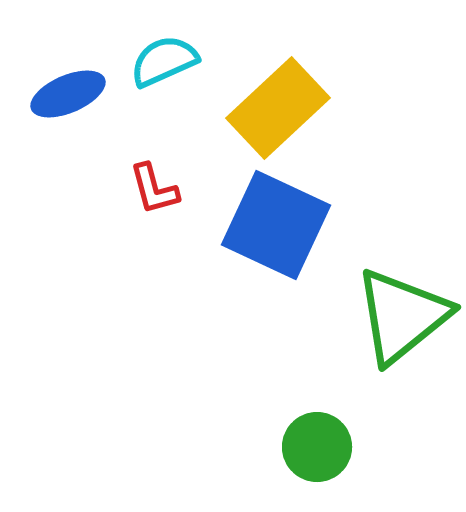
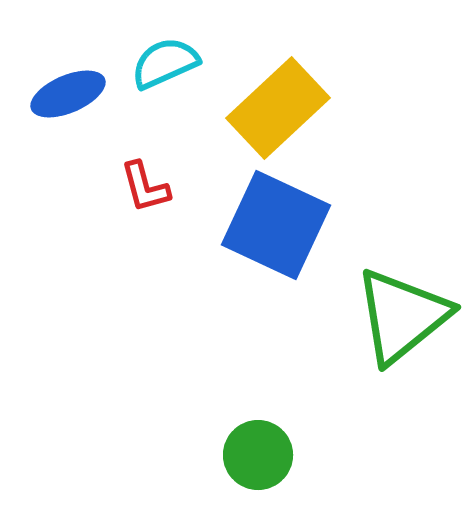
cyan semicircle: moved 1 px right, 2 px down
red L-shape: moved 9 px left, 2 px up
green circle: moved 59 px left, 8 px down
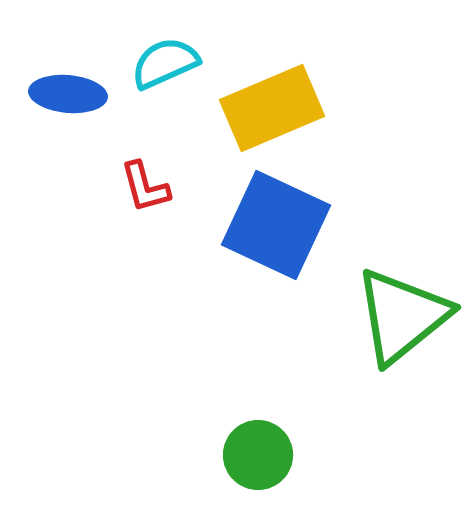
blue ellipse: rotated 28 degrees clockwise
yellow rectangle: moved 6 px left; rotated 20 degrees clockwise
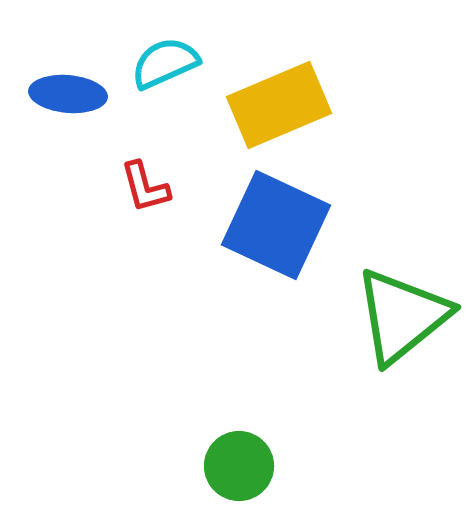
yellow rectangle: moved 7 px right, 3 px up
green circle: moved 19 px left, 11 px down
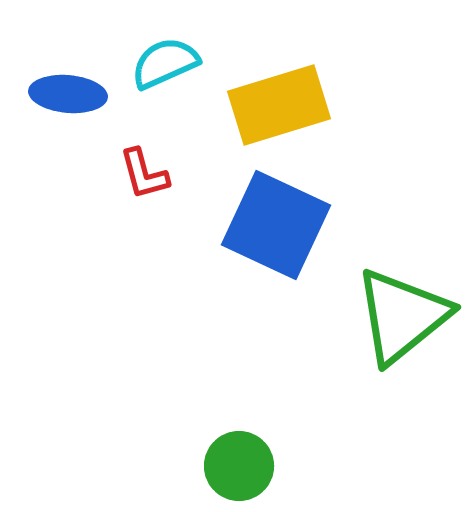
yellow rectangle: rotated 6 degrees clockwise
red L-shape: moved 1 px left, 13 px up
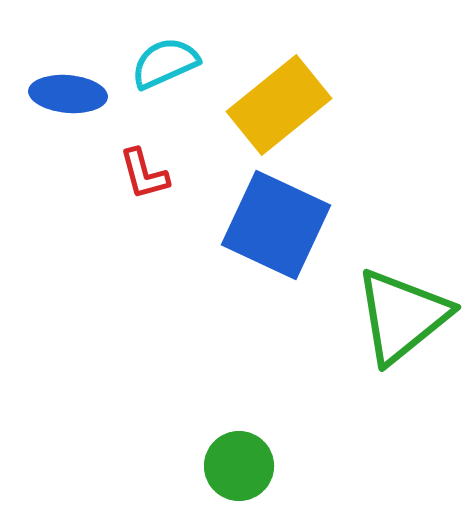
yellow rectangle: rotated 22 degrees counterclockwise
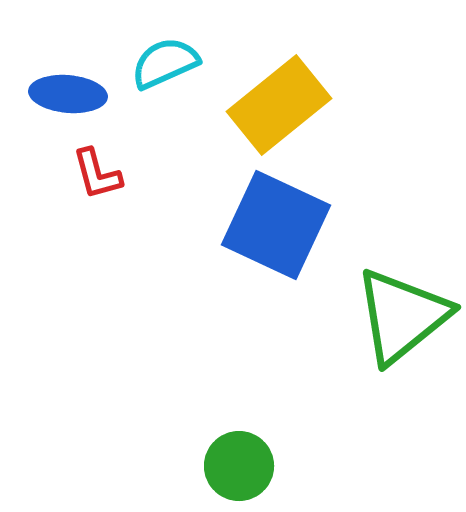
red L-shape: moved 47 px left
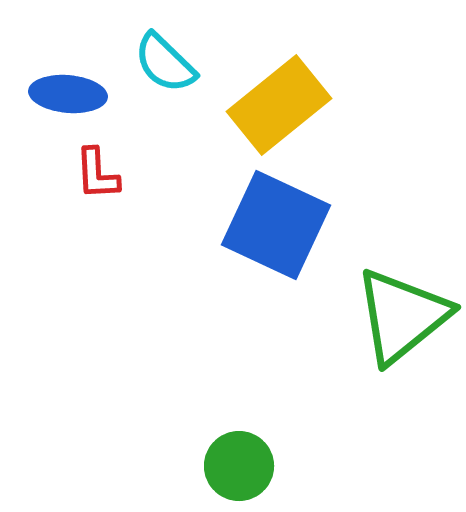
cyan semicircle: rotated 112 degrees counterclockwise
red L-shape: rotated 12 degrees clockwise
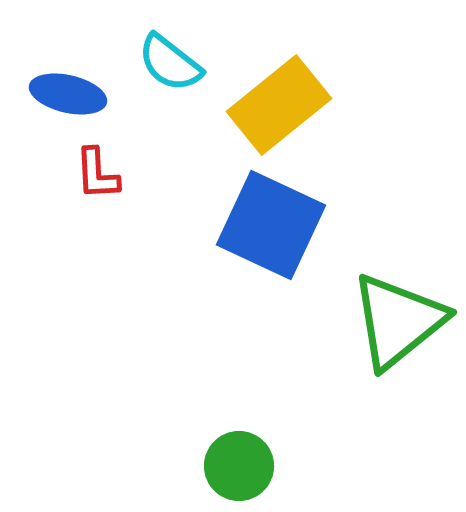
cyan semicircle: moved 5 px right; rotated 6 degrees counterclockwise
blue ellipse: rotated 8 degrees clockwise
blue square: moved 5 px left
green triangle: moved 4 px left, 5 px down
